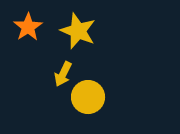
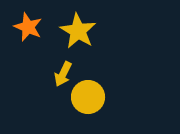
orange star: rotated 16 degrees counterclockwise
yellow star: rotated 9 degrees clockwise
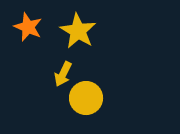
yellow circle: moved 2 px left, 1 px down
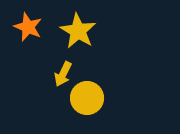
yellow circle: moved 1 px right
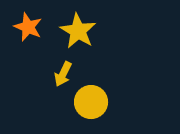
yellow circle: moved 4 px right, 4 px down
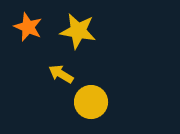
yellow star: rotated 21 degrees counterclockwise
yellow arrow: moved 2 px left; rotated 95 degrees clockwise
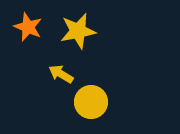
yellow star: rotated 21 degrees counterclockwise
